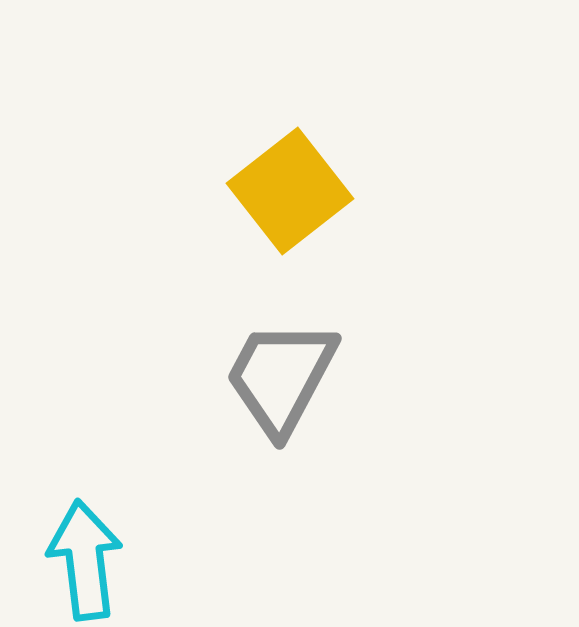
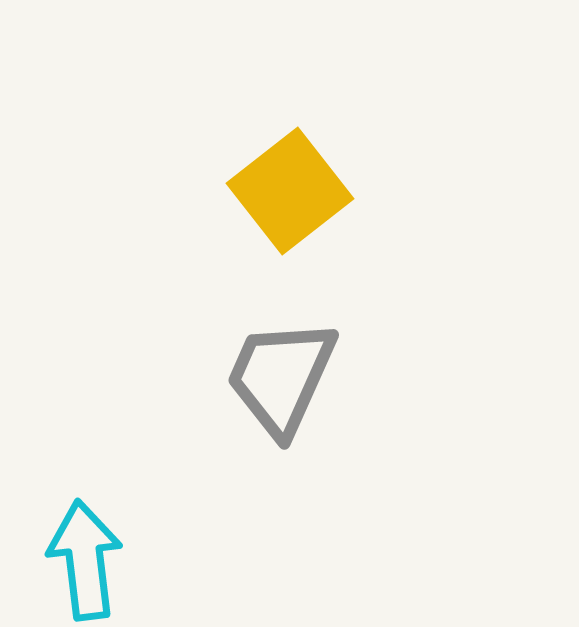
gray trapezoid: rotated 4 degrees counterclockwise
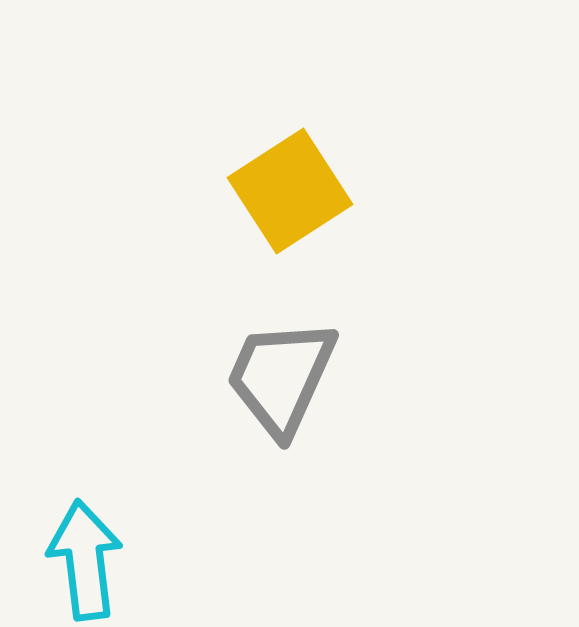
yellow square: rotated 5 degrees clockwise
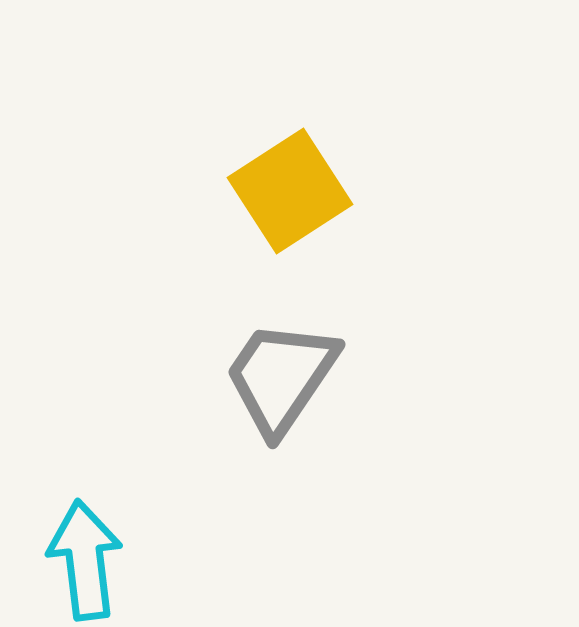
gray trapezoid: rotated 10 degrees clockwise
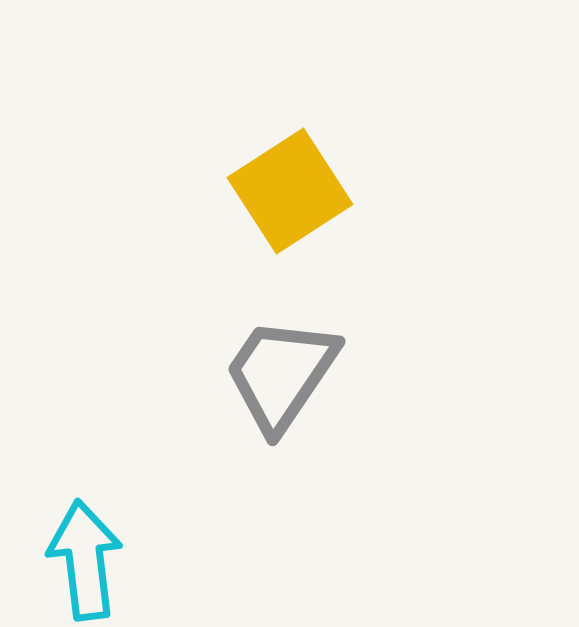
gray trapezoid: moved 3 px up
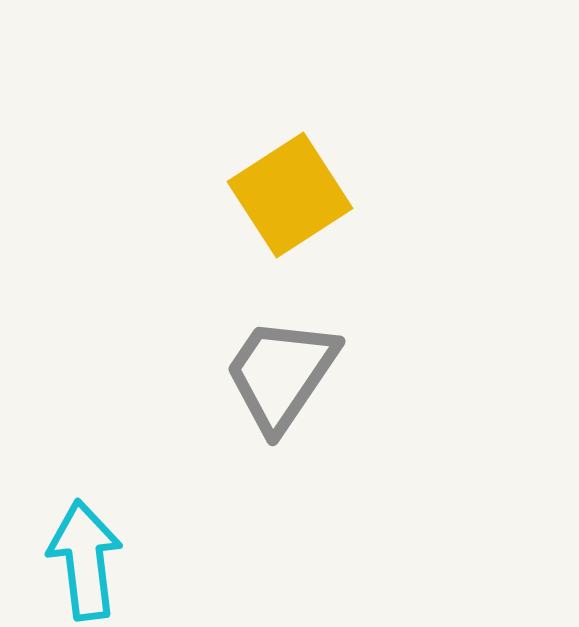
yellow square: moved 4 px down
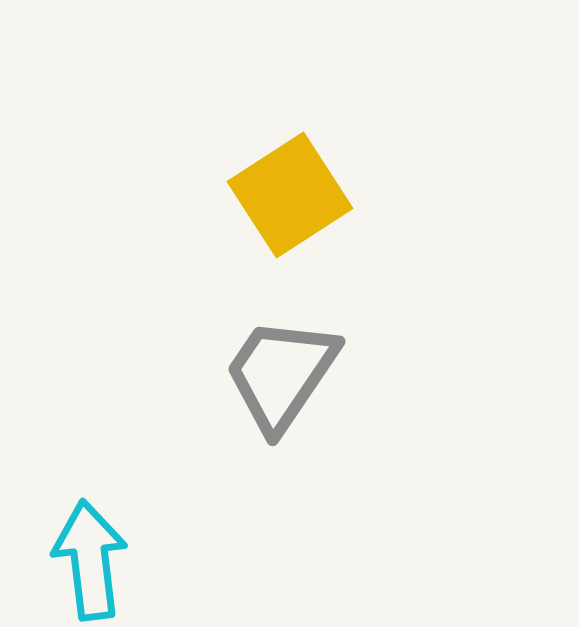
cyan arrow: moved 5 px right
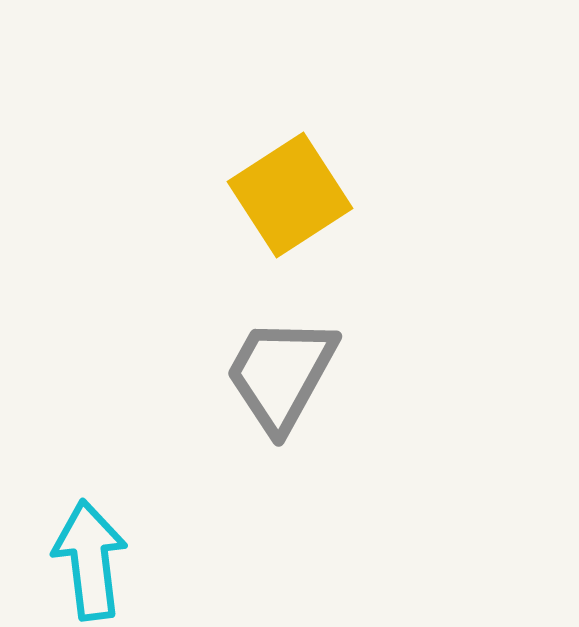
gray trapezoid: rotated 5 degrees counterclockwise
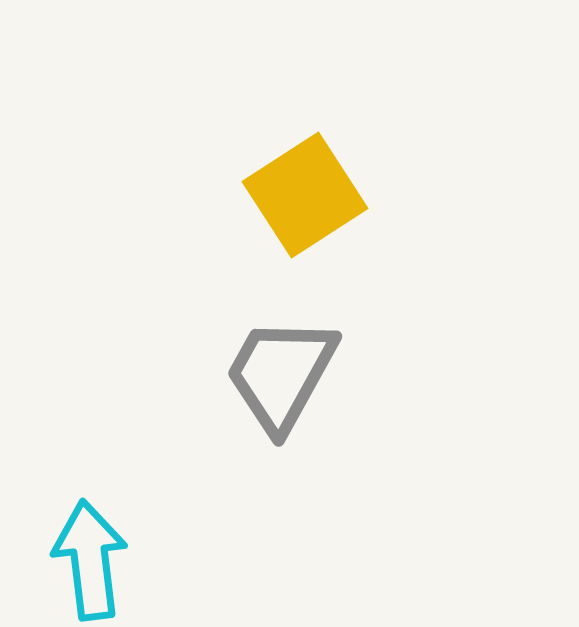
yellow square: moved 15 px right
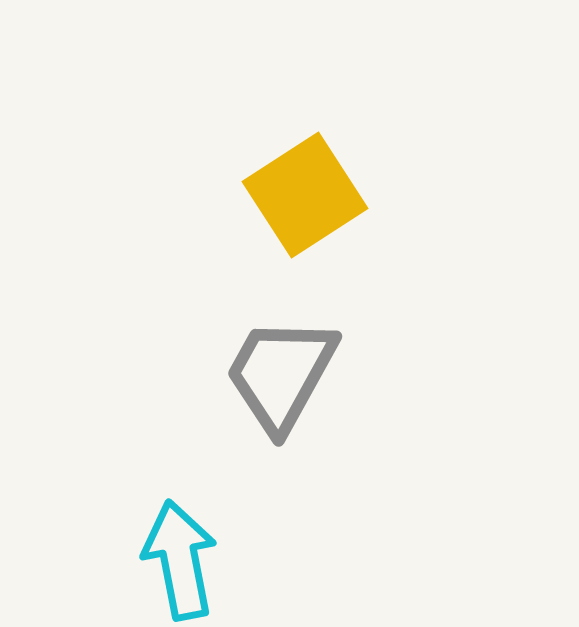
cyan arrow: moved 90 px right; rotated 4 degrees counterclockwise
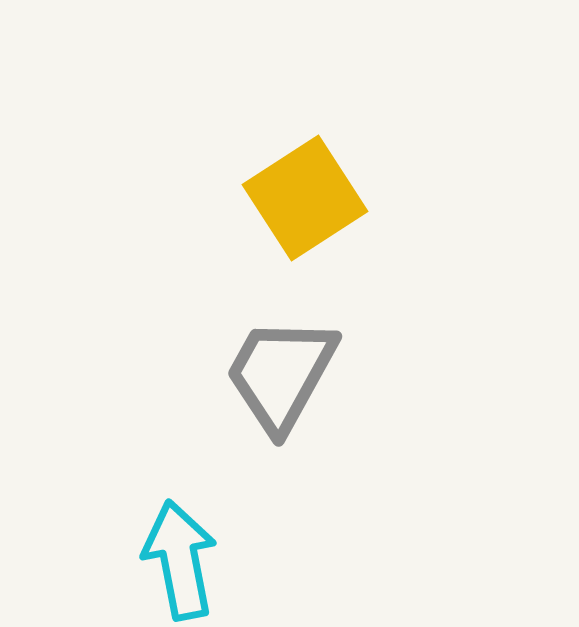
yellow square: moved 3 px down
